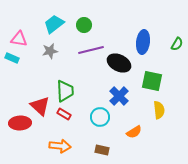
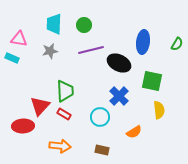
cyan trapezoid: rotated 50 degrees counterclockwise
red triangle: rotated 30 degrees clockwise
red ellipse: moved 3 px right, 3 px down
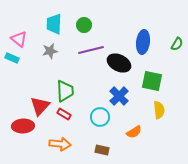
pink triangle: rotated 30 degrees clockwise
orange arrow: moved 2 px up
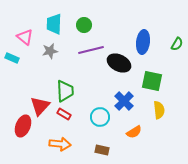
pink triangle: moved 6 px right, 2 px up
blue cross: moved 5 px right, 5 px down
red ellipse: rotated 65 degrees counterclockwise
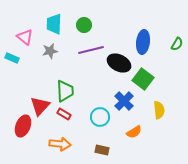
green square: moved 9 px left, 2 px up; rotated 25 degrees clockwise
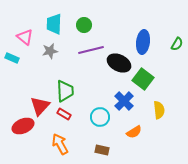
red ellipse: rotated 45 degrees clockwise
orange arrow: rotated 125 degrees counterclockwise
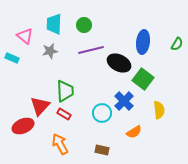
pink triangle: moved 1 px up
cyan circle: moved 2 px right, 4 px up
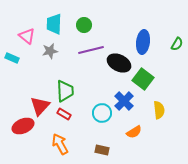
pink triangle: moved 2 px right
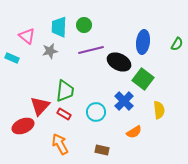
cyan trapezoid: moved 5 px right, 3 px down
black ellipse: moved 1 px up
green trapezoid: rotated 10 degrees clockwise
cyan circle: moved 6 px left, 1 px up
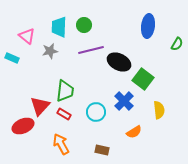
blue ellipse: moved 5 px right, 16 px up
orange arrow: moved 1 px right
